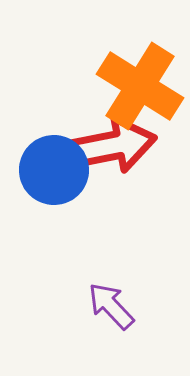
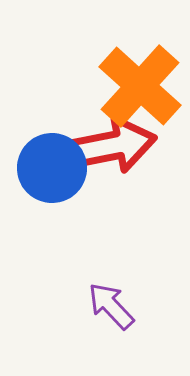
orange cross: rotated 10 degrees clockwise
blue circle: moved 2 px left, 2 px up
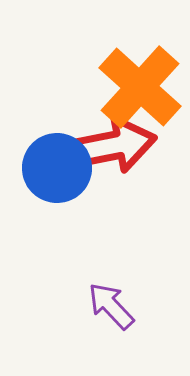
orange cross: moved 1 px down
blue circle: moved 5 px right
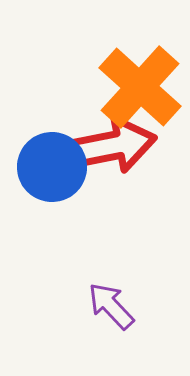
blue circle: moved 5 px left, 1 px up
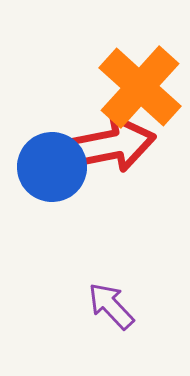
red arrow: moved 1 px left, 1 px up
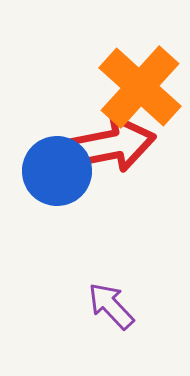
blue circle: moved 5 px right, 4 px down
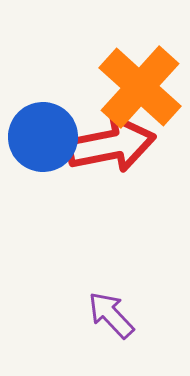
blue circle: moved 14 px left, 34 px up
purple arrow: moved 9 px down
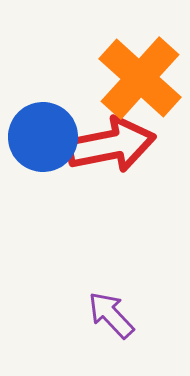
orange cross: moved 9 px up
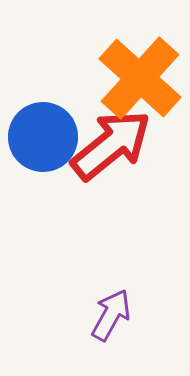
red arrow: rotated 28 degrees counterclockwise
purple arrow: rotated 72 degrees clockwise
